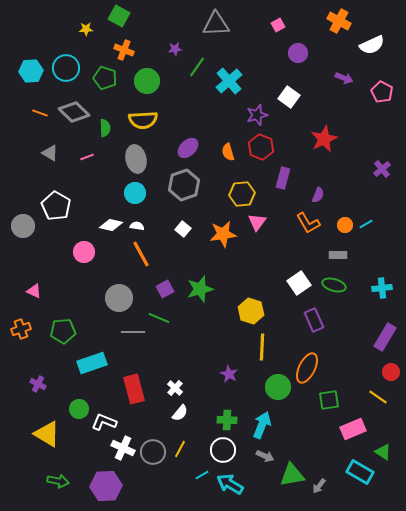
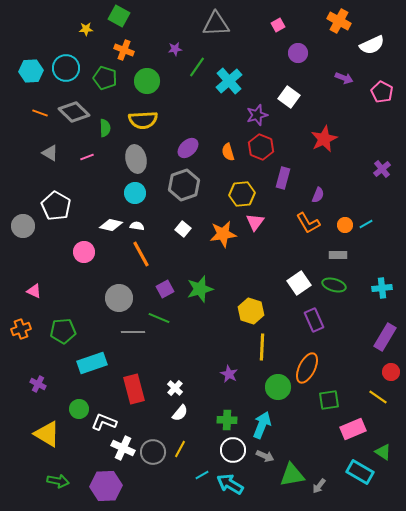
pink triangle at (257, 222): moved 2 px left
white circle at (223, 450): moved 10 px right
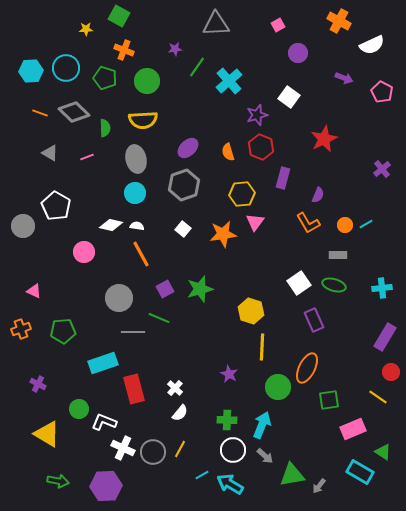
cyan rectangle at (92, 363): moved 11 px right
gray arrow at (265, 456): rotated 18 degrees clockwise
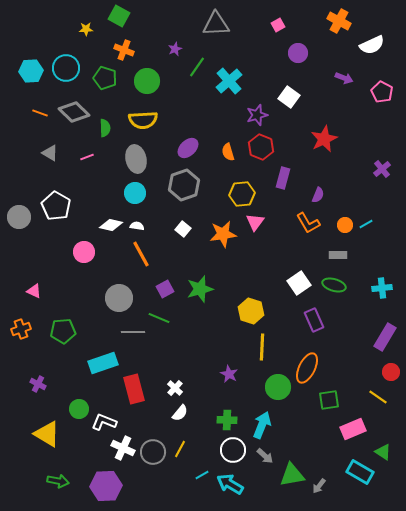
purple star at (175, 49): rotated 16 degrees counterclockwise
gray circle at (23, 226): moved 4 px left, 9 px up
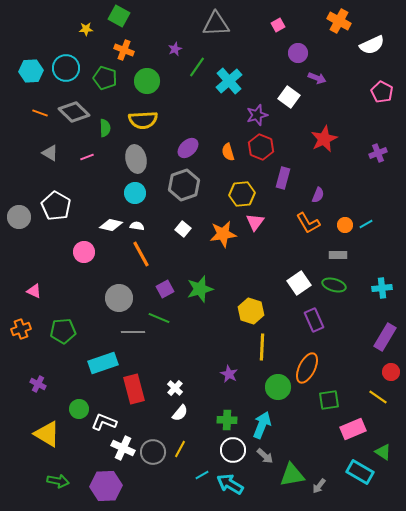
purple arrow at (344, 78): moved 27 px left
purple cross at (382, 169): moved 4 px left, 16 px up; rotated 18 degrees clockwise
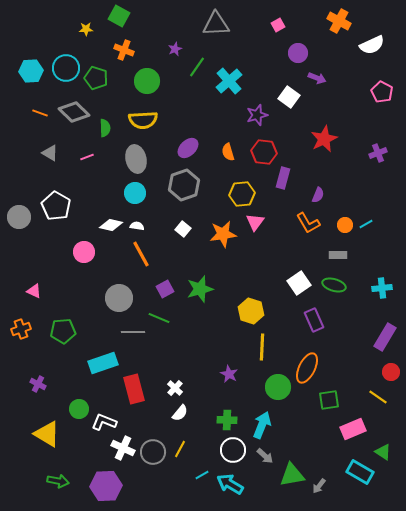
green pentagon at (105, 78): moved 9 px left
red hexagon at (261, 147): moved 3 px right, 5 px down; rotated 15 degrees counterclockwise
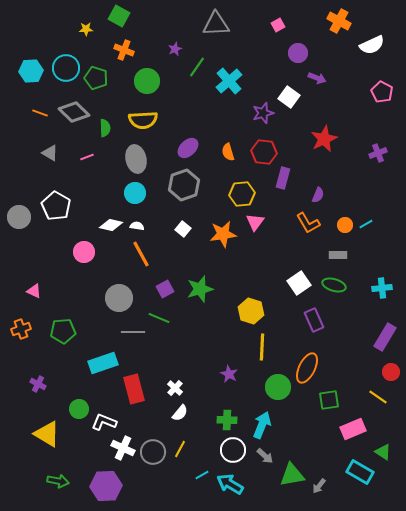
purple star at (257, 115): moved 6 px right, 2 px up
